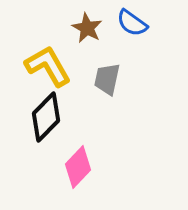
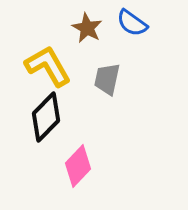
pink diamond: moved 1 px up
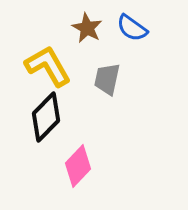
blue semicircle: moved 5 px down
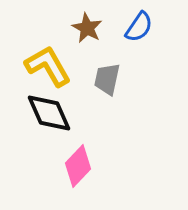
blue semicircle: moved 7 px right, 1 px up; rotated 92 degrees counterclockwise
black diamond: moved 3 px right, 4 px up; rotated 69 degrees counterclockwise
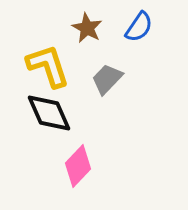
yellow L-shape: rotated 12 degrees clockwise
gray trapezoid: rotated 32 degrees clockwise
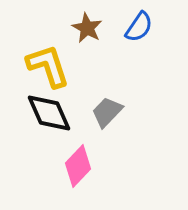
gray trapezoid: moved 33 px down
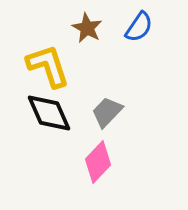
pink diamond: moved 20 px right, 4 px up
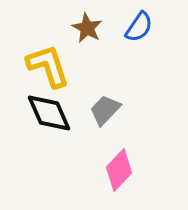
gray trapezoid: moved 2 px left, 2 px up
pink diamond: moved 21 px right, 8 px down
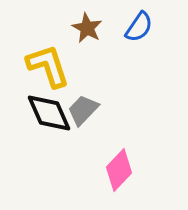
gray trapezoid: moved 22 px left
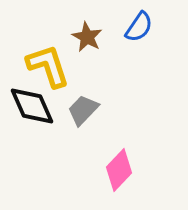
brown star: moved 9 px down
black diamond: moved 17 px left, 7 px up
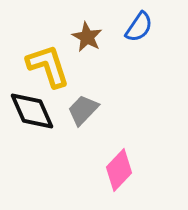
black diamond: moved 5 px down
